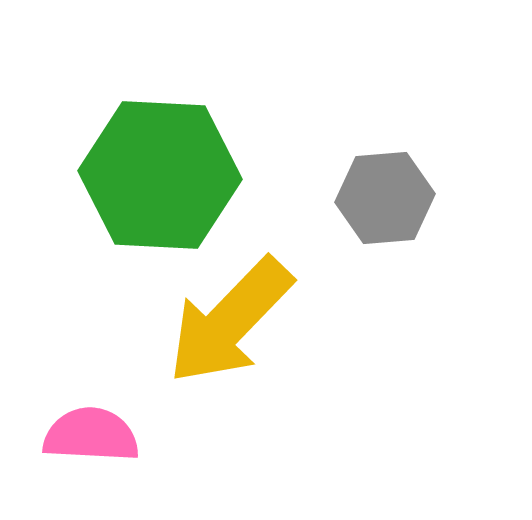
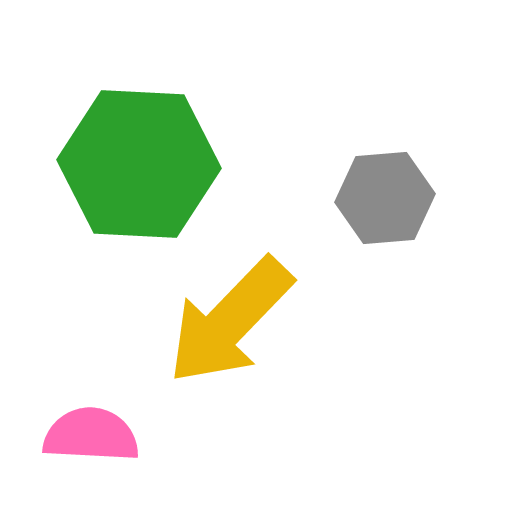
green hexagon: moved 21 px left, 11 px up
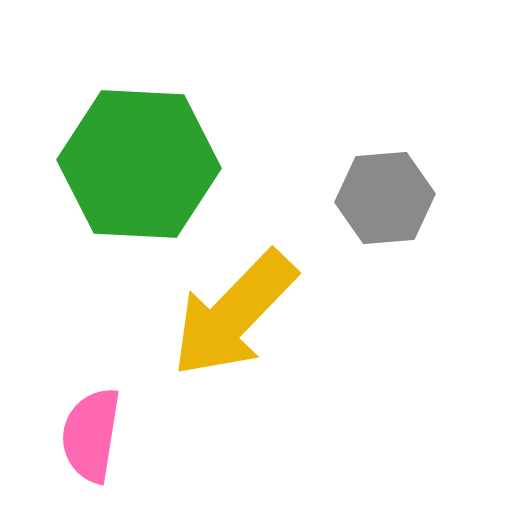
yellow arrow: moved 4 px right, 7 px up
pink semicircle: rotated 84 degrees counterclockwise
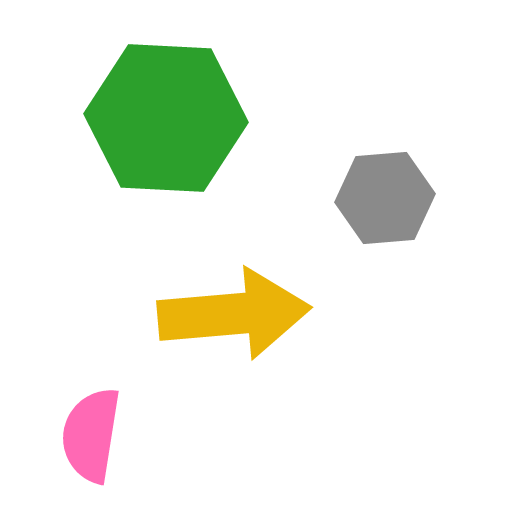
green hexagon: moved 27 px right, 46 px up
yellow arrow: rotated 139 degrees counterclockwise
